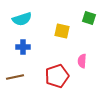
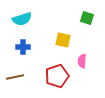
green square: moved 2 px left
yellow square: moved 1 px right, 9 px down
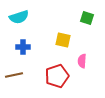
cyan semicircle: moved 3 px left, 2 px up
brown line: moved 1 px left, 2 px up
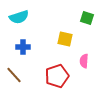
yellow square: moved 2 px right, 1 px up
pink semicircle: moved 2 px right
brown line: rotated 60 degrees clockwise
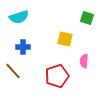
brown line: moved 1 px left, 4 px up
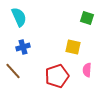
cyan semicircle: rotated 96 degrees counterclockwise
yellow square: moved 8 px right, 8 px down
blue cross: rotated 16 degrees counterclockwise
pink semicircle: moved 3 px right, 9 px down
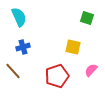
pink semicircle: moved 4 px right; rotated 40 degrees clockwise
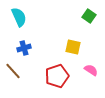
green square: moved 2 px right, 2 px up; rotated 16 degrees clockwise
blue cross: moved 1 px right, 1 px down
pink semicircle: rotated 80 degrees clockwise
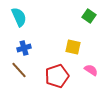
brown line: moved 6 px right, 1 px up
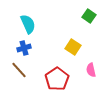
cyan semicircle: moved 9 px right, 7 px down
yellow square: rotated 21 degrees clockwise
pink semicircle: rotated 136 degrees counterclockwise
red pentagon: moved 3 px down; rotated 15 degrees counterclockwise
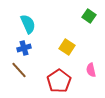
yellow square: moved 6 px left
red pentagon: moved 2 px right, 2 px down
